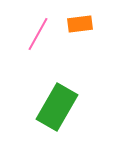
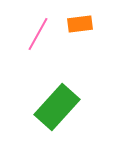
green rectangle: rotated 12 degrees clockwise
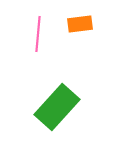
pink line: rotated 24 degrees counterclockwise
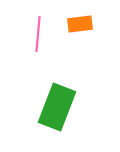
green rectangle: rotated 21 degrees counterclockwise
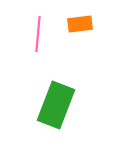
green rectangle: moved 1 px left, 2 px up
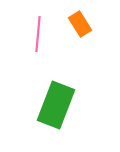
orange rectangle: rotated 65 degrees clockwise
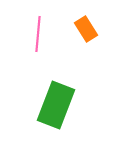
orange rectangle: moved 6 px right, 5 px down
